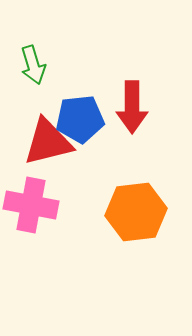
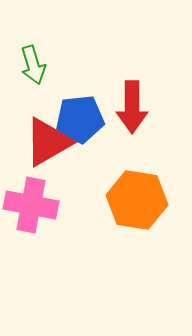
red triangle: rotated 16 degrees counterclockwise
orange hexagon: moved 1 px right, 12 px up; rotated 16 degrees clockwise
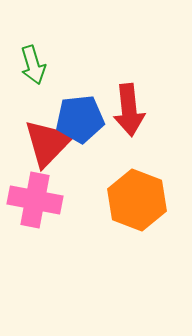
red arrow: moved 3 px left, 3 px down; rotated 6 degrees counterclockwise
red triangle: moved 1 px down; rotated 16 degrees counterclockwise
orange hexagon: rotated 12 degrees clockwise
pink cross: moved 4 px right, 5 px up
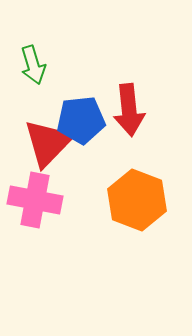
blue pentagon: moved 1 px right, 1 px down
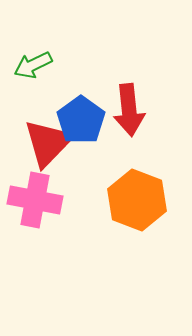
green arrow: rotated 81 degrees clockwise
blue pentagon: rotated 30 degrees counterclockwise
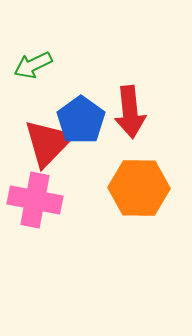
red arrow: moved 1 px right, 2 px down
orange hexagon: moved 2 px right, 12 px up; rotated 20 degrees counterclockwise
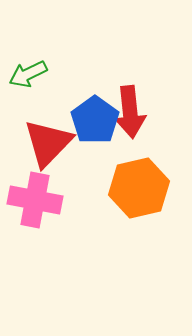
green arrow: moved 5 px left, 9 px down
blue pentagon: moved 14 px right
orange hexagon: rotated 14 degrees counterclockwise
